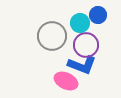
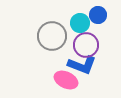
pink ellipse: moved 1 px up
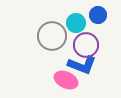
cyan circle: moved 4 px left
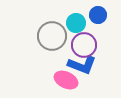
purple circle: moved 2 px left
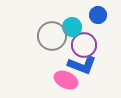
cyan circle: moved 4 px left, 4 px down
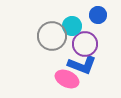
cyan circle: moved 1 px up
purple circle: moved 1 px right, 1 px up
pink ellipse: moved 1 px right, 1 px up
